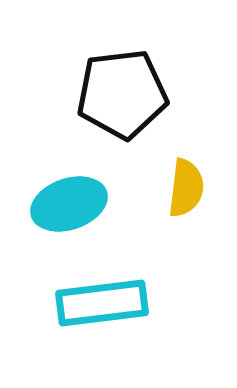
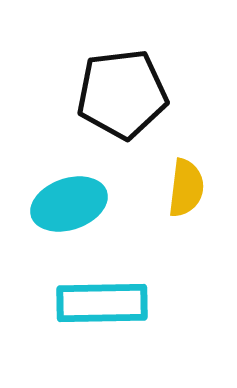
cyan rectangle: rotated 6 degrees clockwise
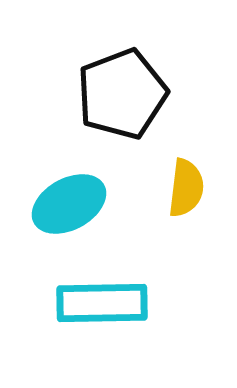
black pentagon: rotated 14 degrees counterclockwise
cyan ellipse: rotated 10 degrees counterclockwise
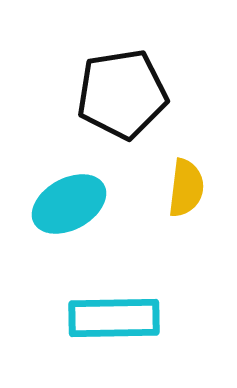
black pentagon: rotated 12 degrees clockwise
cyan rectangle: moved 12 px right, 15 px down
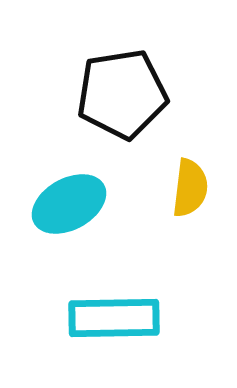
yellow semicircle: moved 4 px right
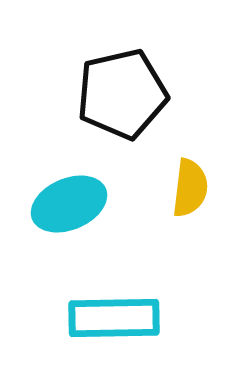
black pentagon: rotated 4 degrees counterclockwise
cyan ellipse: rotated 6 degrees clockwise
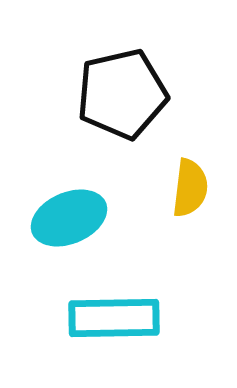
cyan ellipse: moved 14 px down
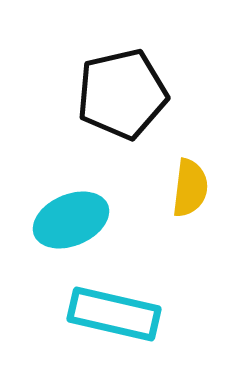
cyan ellipse: moved 2 px right, 2 px down
cyan rectangle: moved 4 px up; rotated 14 degrees clockwise
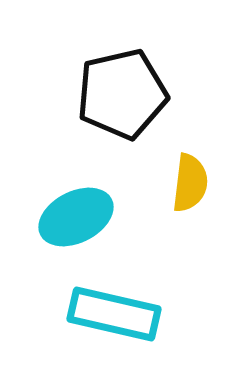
yellow semicircle: moved 5 px up
cyan ellipse: moved 5 px right, 3 px up; rotated 4 degrees counterclockwise
